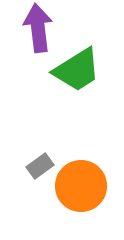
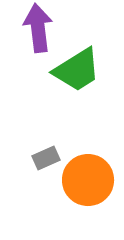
gray rectangle: moved 6 px right, 8 px up; rotated 12 degrees clockwise
orange circle: moved 7 px right, 6 px up
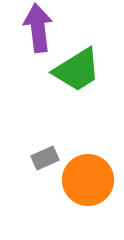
gray rectangle: moved 1 px left
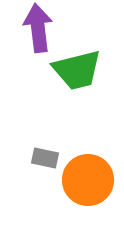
green trapezoid: rotated 18 degrees clockwise
gray rectangle: rotated 36 degrees clockwise
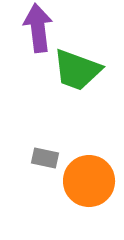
green trapezoid: rotated 34 degrees clockwise
orange circle: moved 1 px right, 1 px down
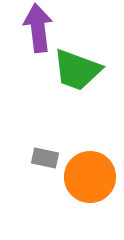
orange circle: moved 1 px right, 4 px up
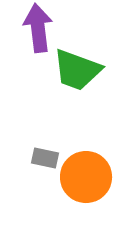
orange circle: moved 4 px left
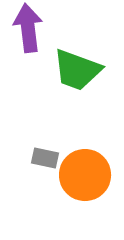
purple arrow: moved 10 px left
orange circle: moved 1 px left, 2 px up
